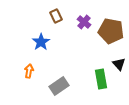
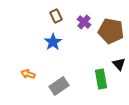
blue star: moved 12 px right
orange arrow: moved 1 px left, 3 px down; rotated 80 degrees counterclockwise
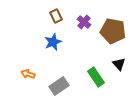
brown pentagon: moved 2 px right
blue star: rotated 12 degrees clockwise
green rectangle: moved 5 px left, 2 px up; rotated 24 degrees counterclockwise
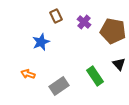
blue star: moved 12 px left
green rectangle: moved 1 px left, 1 px up
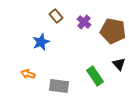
brown rectangle: rotated 16 degrees counterclockwise
gray rectangle: rotated 42 degrees clockwise
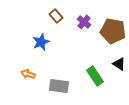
black triangle: rotated 16 degrees counterclockwise
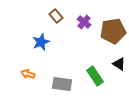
brown pentagon: rotated 20 degrees counterclockwise
gray rectangle: moved 3 px right, 2 px up
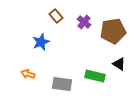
green rectangle: rotated 42 degrees counterclockwise
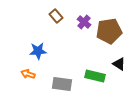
brown pentagon: moved 4 px left
blue star: moved 3 px left, 9 px down; rotated 18 degrees clockwise
